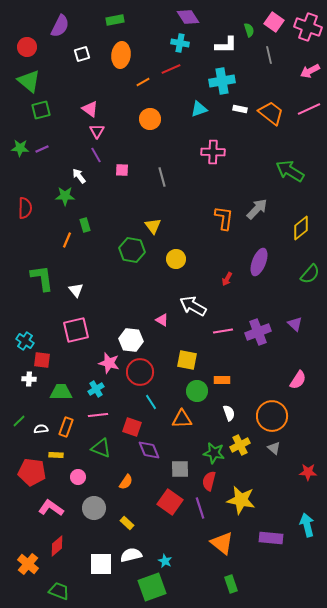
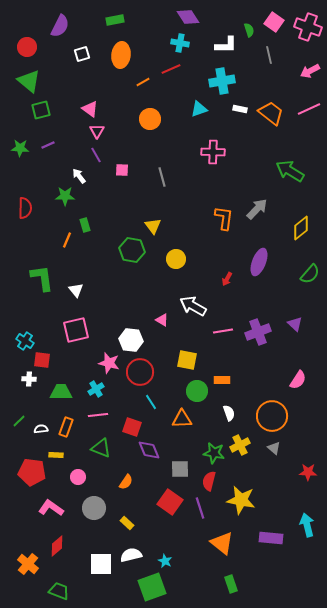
purple line at (42, 149): moved 6 px right, 4 px up
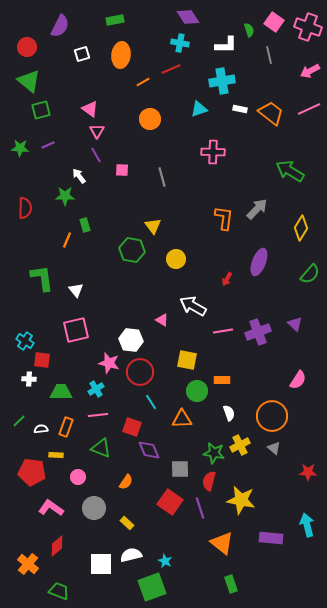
yellow diamond at (301, 228): rotated 20 degrees counterclockwise
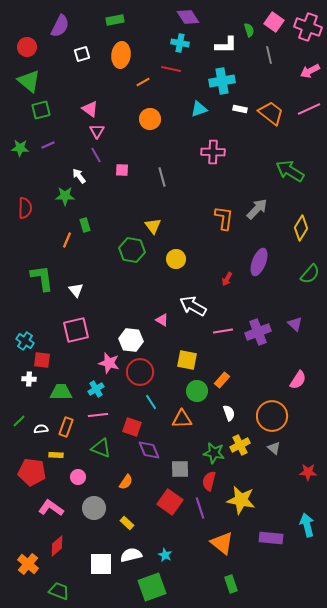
red line at (171, 69): rotated 36 degrees clockwise
orange rectangle at (222, 380): rotated 49 degrees counterclockwise
cyan star at (165, 561): moved 6 px up
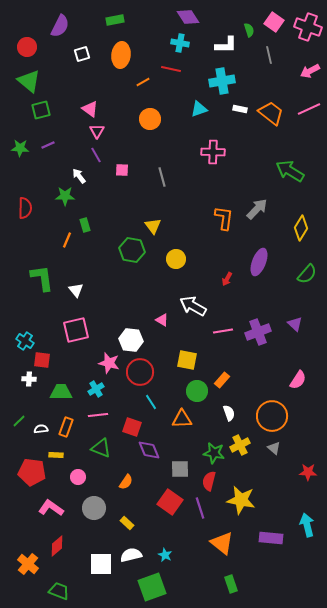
green semicircle at (310, 274): moved 3 px left
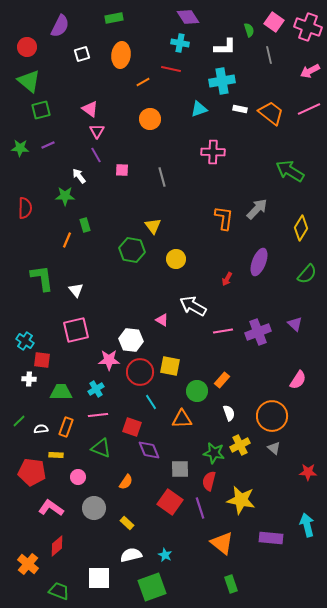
green rectangle at (115, 20): moved 1 px left, 2 px up
white L-shape at (226, 45): moved 1 px left, 2 px down
yellow square at (187, 360): moved 17 px left, 6 px down
pink star at (109, 363): moved 3 px up; rotated 15 degrees counterclockwise
white square at (101, 564): moved 2 px left, 14 px down
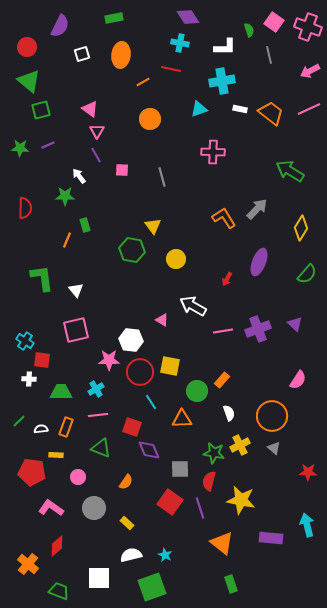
orange L-shape at (224, 218): rotated 40 degrees counterclockwise
purple cross at (258, 332): moved 3 px up
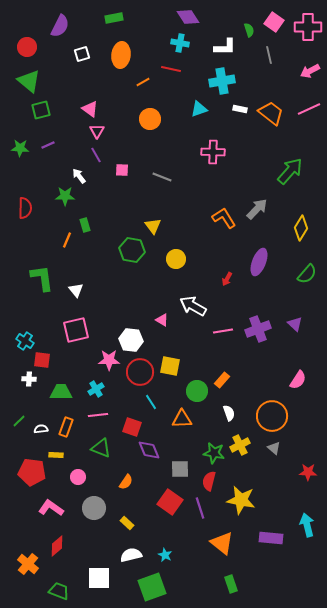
pink cross at (308, 27): rotated 20 degrees counterclockwise
green arrow at (290, 171): rotated 100 degrees clockwise
gray line at (162, 177): rotated 54 degrees counterclockwise
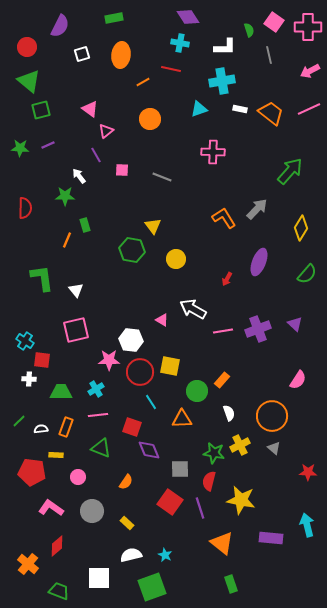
pink triangle at (97, 131): moved 9 px right; rotated 21 degrees clockwise
white arrow at (193, 306): moved 3 px down
gray circle at (94, 508): moved 2 px left, 3 px down
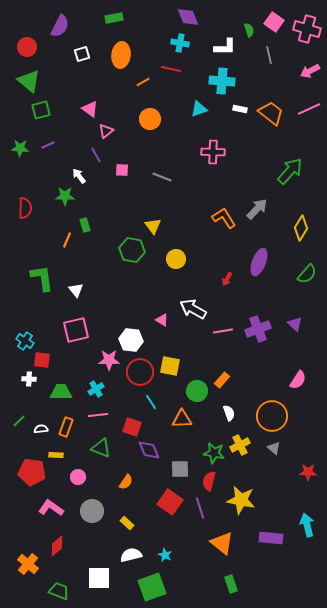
purple diamond at (188, 17): rotated 10 degrees clockwise
pink cross at (308, 27): moved 1 px left, 2 px down; rotated 16 degrees clockwise
cyan cross at (222, 81): rotated 15 degrees clockwise
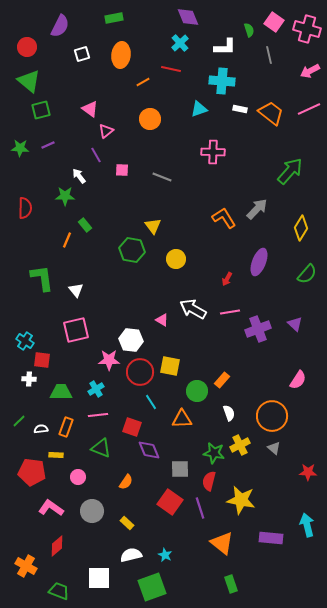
cyan cross at (180, 43): rotated 36 degrees clockwise
green rectangle at (85, 225): rotated 24 degrees counterclockwise
pink line at (223, 331): moved 7 px right, 19 px up
orange cross at (28, 564): moved 2 px left, 2 px down; rotated 10 degrees counterclockwise
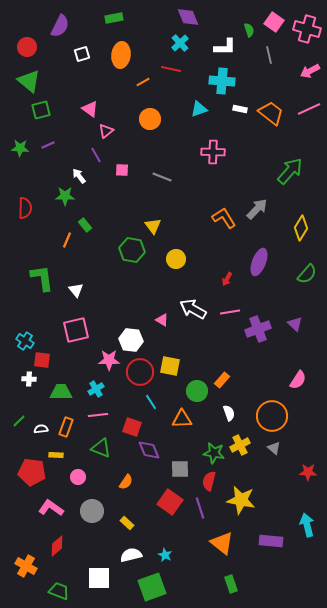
purple rectangle at (271, 538): moved 3 px down
